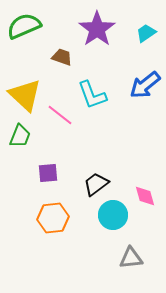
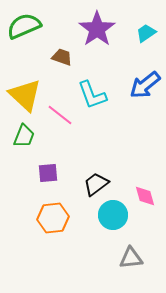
green trapezoid: moved 4 px right
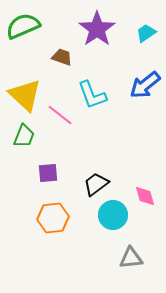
green semicircle: moved 1 px left
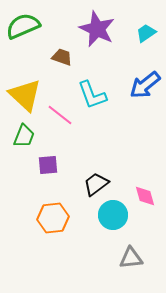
purple star: rotated 12 degrees counterclockwise
purple square: moved 8 px up
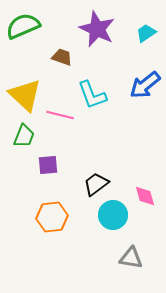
pink line: rotated 24 degrees counterclockwise
orange hexagon: moved 1 px left, 1 px up
gray triangle: rotated 15 degrees clockwise
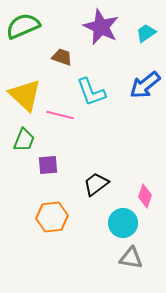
purple star: moved 4 px right, 2 px up
cyan L-shape: moved 1 px left, 3 px up
green trapezoid: moved 4 px down
pink diamond: rotated 35 degrees clockwise
cyan circle: moved 10 px right, 8 px down
